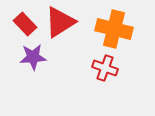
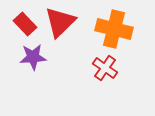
red triangle: rotated 12 degrees counterclockwise
red cross: rotated 15 degrees clockwise
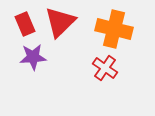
red rectangle: rotated 20 degrees clockwise
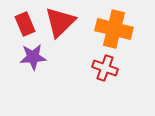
red cross: rotated 15 degrees counterclockwise
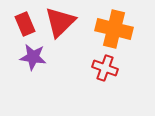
purple star: rotated 12 degrees clockwise
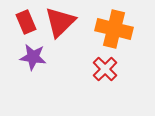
red rectangle: moved 1 px right, 2 px up
red cross: moved 1 px down; rotated 25 degrees clockwise
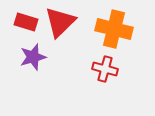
red rectangle: rotated 50 degrees counterclockwise
purple star: rotated 24 degrees counterclockwise
red cross: rotated 30 degrees counterclockwise
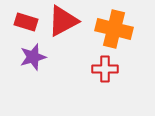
red triangle: moved 3 px right, 1 px up; rotated 16 degrees clockwise
red cross: rotated 15 degrees counterclockwise
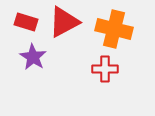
red triangle: moved 1 px right, 1 px down
purple star: rotated 24 degrees counterclockwise
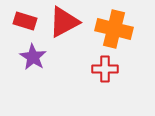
red rectangle: moved 1 px left, 1 px up
